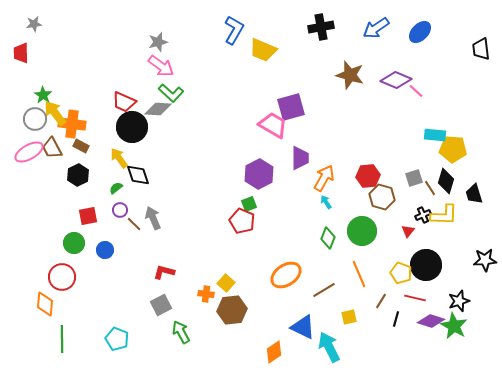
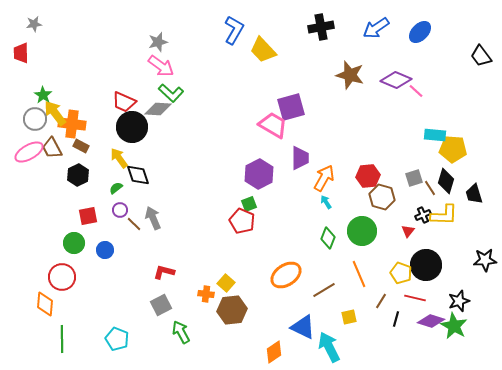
black trapezoid at (481, 49): moved 7 px down; rotated 30 degrees counterclockwise
yellow trapezoid at (263, 50): rotated 24 degrees clockwise
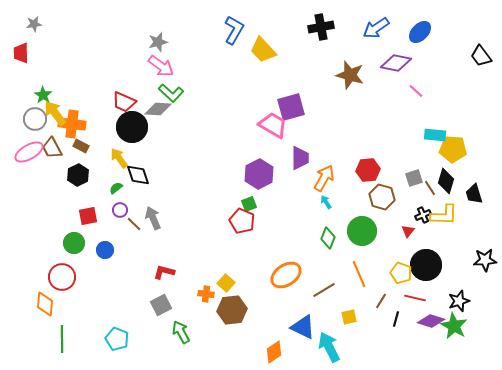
purple diamond at (396, 80): moved 17 px up; rotated 12 degrees counterclockwise
red hexagon at (368, 176): moved 6 px up
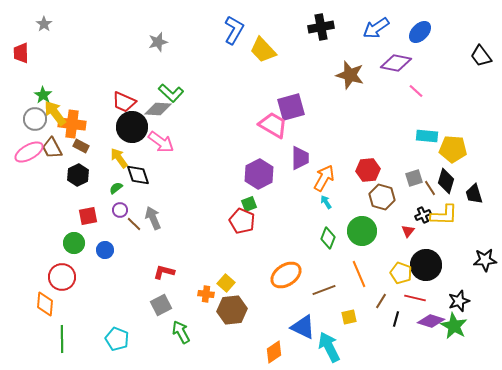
gray star at (34, 24): moved 10 px right; rotated 28 degrees counterclockwise
pink arrow at (161, 66): moved 76 px down
cyan rectangle at (435, 135): moved 8 px left, 1 px down
brown line at (324, 290): rotated 10 degrees clockwise
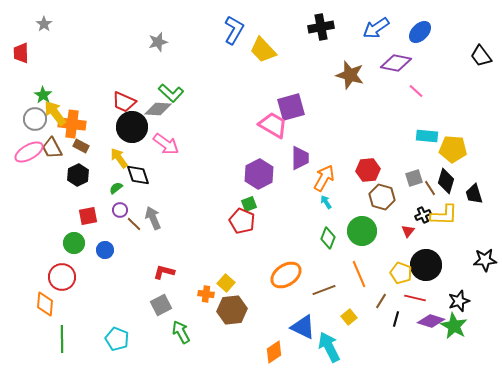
pink arrow at (161, 142): moved 5 px right, 2 px down
yellow square at (349, 317): rotated 28 degrees counterclockwise
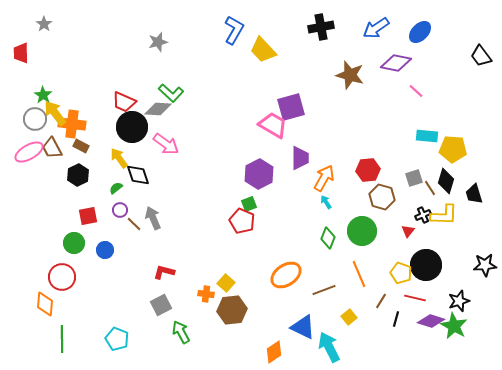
black star at (485, 260): moved 5 px down
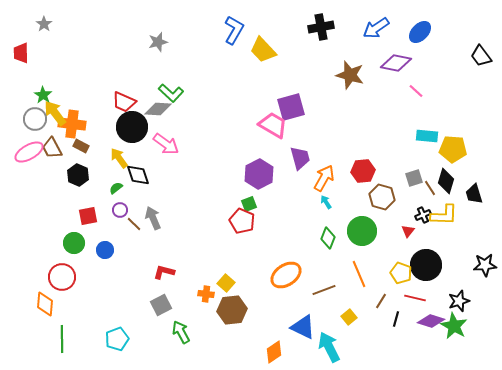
purple trapezoid at (300, 158): rotated 15 degrees counterclockwise
red hexagon at (368, 170): moved 5 px left, 1 px down
black hexagon at (78, 175): rotated 10 degrees counterclockwise
cyan pentagon at (117, 339): rotated 30 degrees clockwise
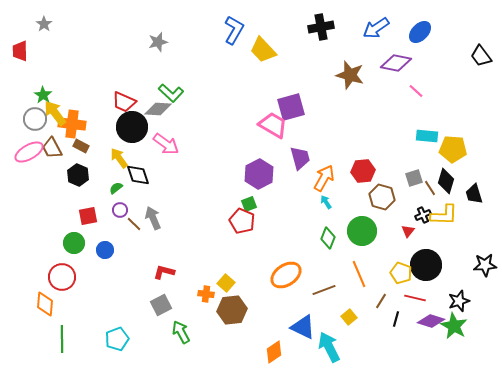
red trapezoid at (21, 53): moved 1 px left, 2 px up
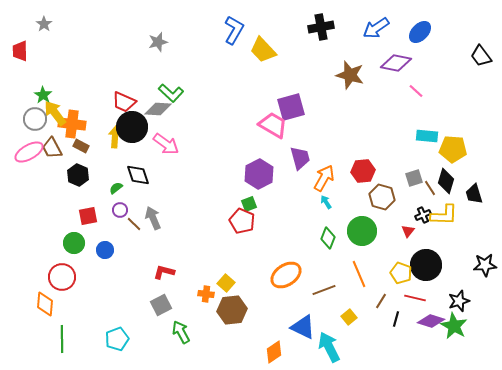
yellow arrow at (119, 158): moved 4 px left, 21 px up; rotated 40 degrees clockwise
